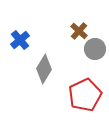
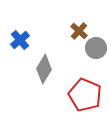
gray circle: moved 1 px right, 1 px up
red pentagon: rotated 24 degrees counterclockwise
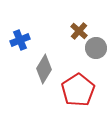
blue cross: rotated 18 degrees clockwise
red pentagon: moved 7 px left, 5 px up; rotated 16 degrees clockwise
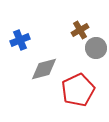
brown cross: moved 1 px right, 1 px up; rotated 18 degrees clockwise
gray diamond: rotated 44 degrees clockwise
red pentagon: rotated 8 degrees clockwise
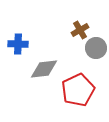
blue cross: moved 2 px left, 4 px down; rotated 24 degrees clockwise
gray diamond: rotated 8 degrees clockwise
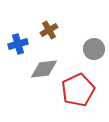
brown cross: moved 31 px left
blue cross: rotated 18 degrees counterclockwise
gray circle: moved 2 px left, 1 px down
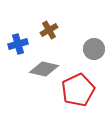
gray diamond: rotated 20 degrees clockwise
